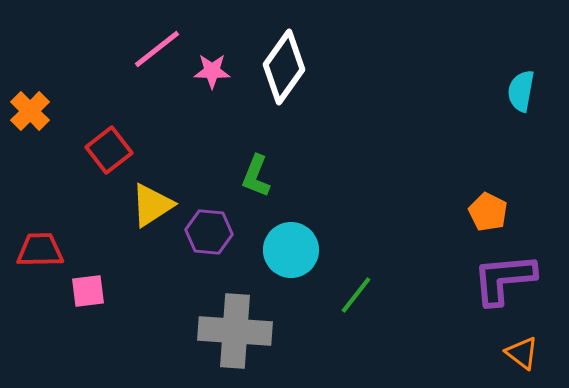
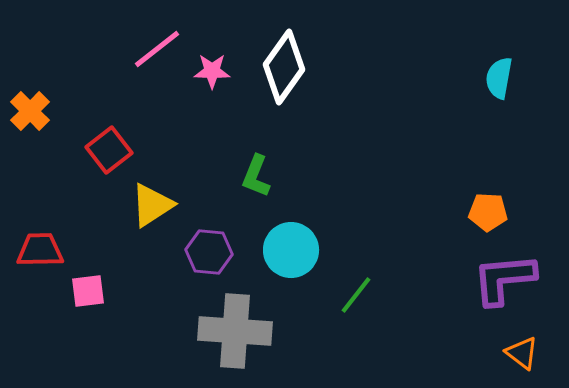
cyan semicircle: moved 22 px left, 13 px up
orange pentagon: rotated 24 degrees counterclockwise
purple hexagon: moved 20 px down
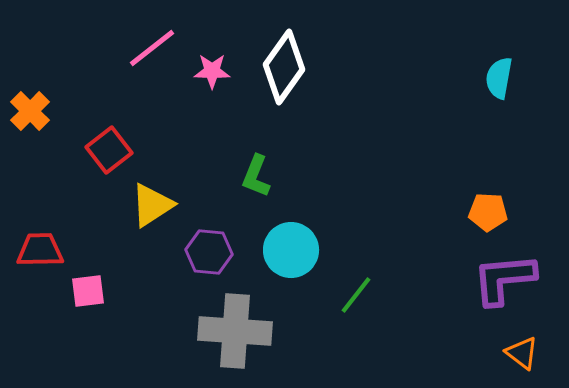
pink line: moved 5 px left, 1 px up
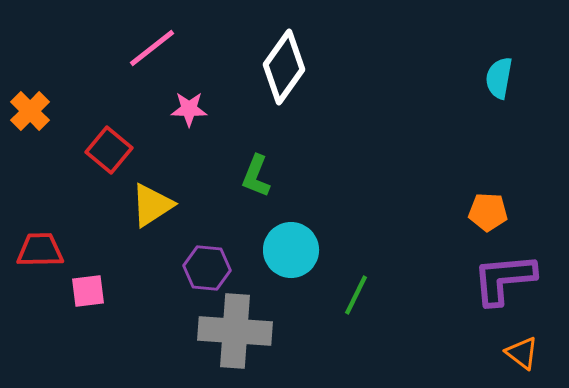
pink star: moved 23 px left, 38 px down
red square: rotated 12 degrees counterclockwise
purple hexagon: moved 2 px left, 16 px down
green line: rotated 12 degrees counterclockwise
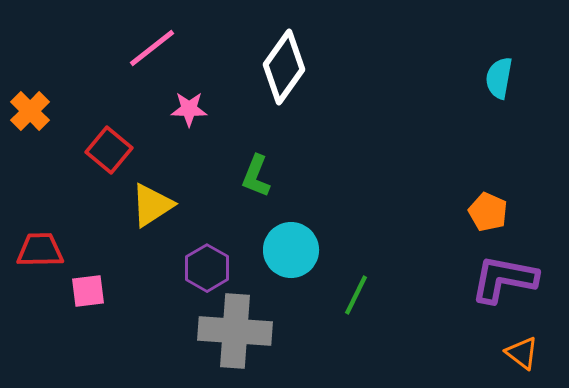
orange pentagon: rotated 21 degrees clockwise
purple hexagon: rotated 24 degrees clockwise
purple L-shape: rotated 16 degrees clockwise
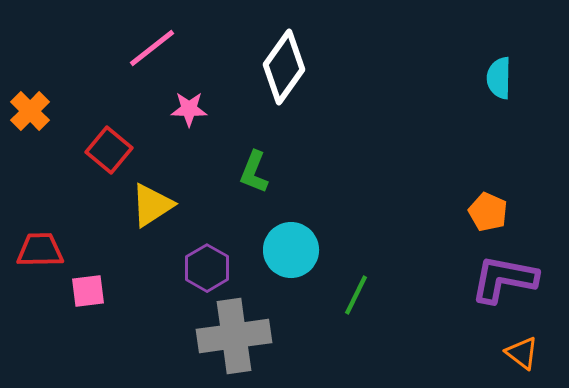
cyan semicircle: rotated 9 degrees counterclockwise
green L-shape: moved 2 px left, 4 px up
gray cross: moved 1 px left, 5 px down; rotated 12 degrees counterclockwise
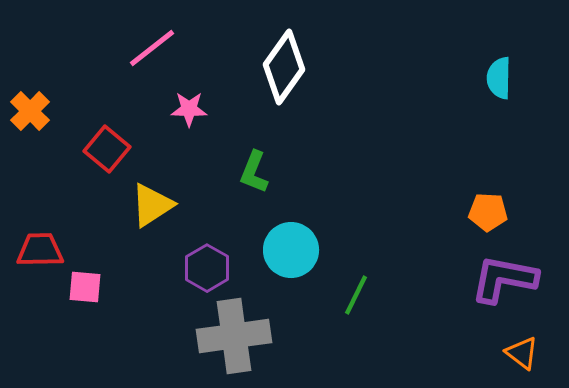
red square: moved 2 px left, 1 px up
orange pentagon: rotated 21 degrees counterclockwise
pink square: moved 3 px left, 4 px up; rotated 12 degrees clockwise
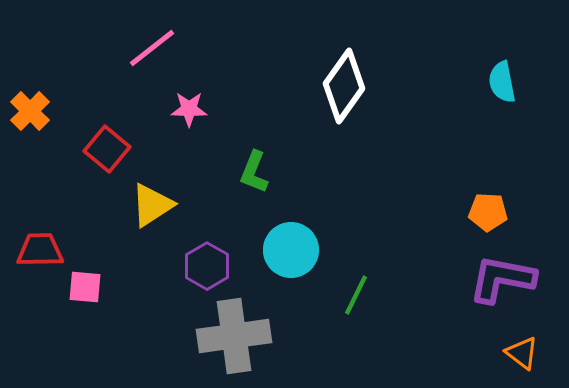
white diamond: moved 60 px right, 19 px down
cyan semicircle: moved 3 px right, 4 px down; rotated 12 degrees counterclockwise
purple hexagon: moved 2 px up
purple L-shape: moved 2 px left
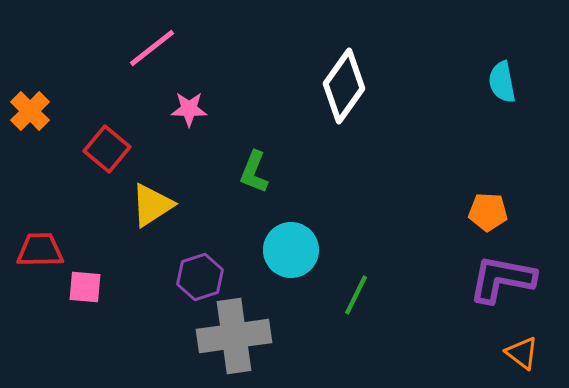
purple hexagon: moved 7 px left, 11 px down; rotated 12 degrees clockwise
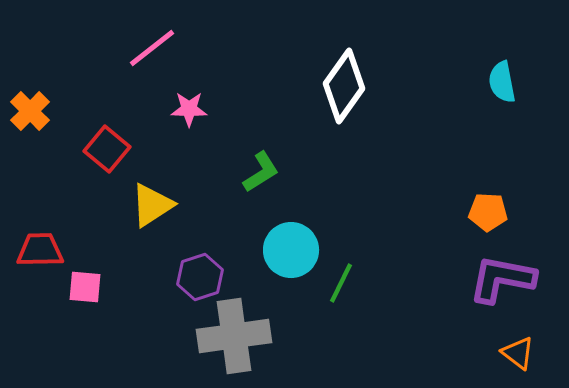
green L-shape: moved 7 px right; rotated 144 degrees counterclockwise
green line: moved 15 px left, 12 px up
orange triangle: moved 4 px left
